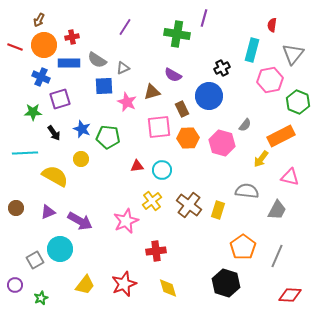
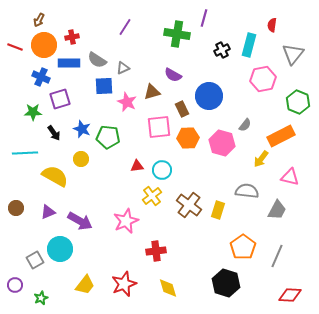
cyan rectangle at (252, 50): moved 3 px left, 5 px up
black cross at (222, 68): moved 18 px up
pink hexagon at (270, 80): moved 7 px left, 1 px up
yellow cross at (152, 201): moved 5 px up
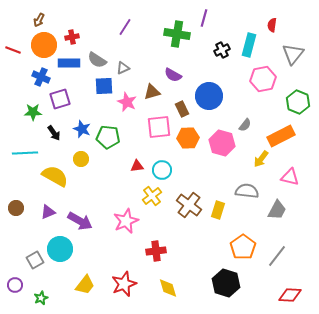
red line at (15, 47): moved 2 px left, 3 px down
gray line at (277, 256): rotated 15 degrees clockwise
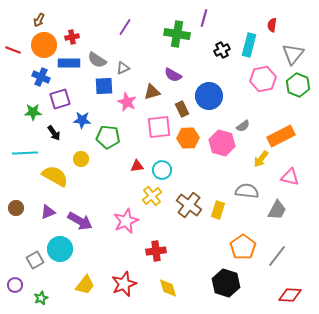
green hexagon at (298, 102): moved 17 px up
gray semicircle at (245, 125): moved 2 px left, 1 px down; rotated 16 degrees clockwise
blue star at (82, 129): moved 9 px up; rotated 18 degrees counterclockwise
